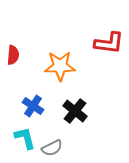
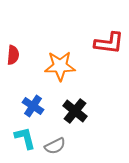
gray semicircle: moved 3 px right, 2 px up
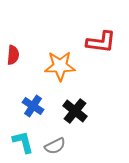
red L-shape: moved 8 px left, 1 px up
cyan L-shape: moved 2 px left, 4 px down
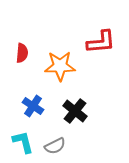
red L-shape: rotated 12 degrees counterclockwise
red semicircle: moved 9 px right, 2 px up
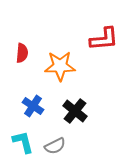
red L-shape: moved 3 px right, 3 px up
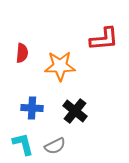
blue cross: moved 1 px left, 2 px down; rotated 30 degrees counterclockwise
cyan L-shape: moved 2 px down
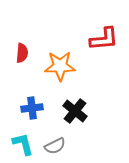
blue cross: rotated 10 degrees counterclockwise
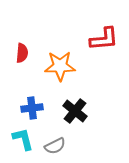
cyan L-shape: moved 5 px up
